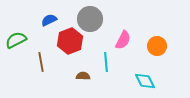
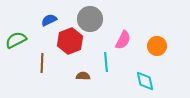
brown line: moved 1 px right, 1 px down; rotated 12 degrees clockwise
cyan diamond: rotated 15 degrees clockwise
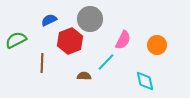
orange circle: moved 1 px up
cyan line: rotated 48 degrees clockwise
brown semicircle: moved 1 px right
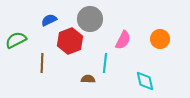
orange circle: moved 3 px right, 6 px up
cyan line: moved 1 px left, 1 px down; rotated 36 degrees counterclockwise
brown semicircle: moved 4 px right, 3 px down
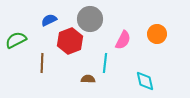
orange circle: moved 3 px left, 5 px up
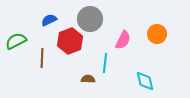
green semicircle: moved 1 px down
brown line: moved 5 px up
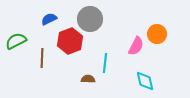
blue semicircle: moved 1 px up
pink semicircle: moved 13 px right, 6 px down
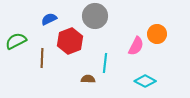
gray circle: moved 5 px right, 3 px up
cyan diamond: rotated 50 degrees counterclockwise
